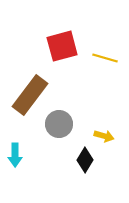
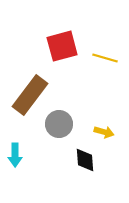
yellow arrow: moved 4 px up
black diamond: rotated 35 degrees counterclockwise
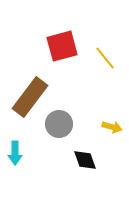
yellow line: rotated 35 degrees clockwise
brown rectangle: moved 2 px down
yellow arrow: moved 8 px right, 5 px up
cyan arrow: moved 2 px up
black diamond: rotated 15 degrees counterclockwise
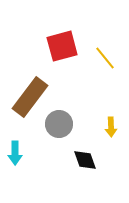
yellow arrow: moved 1 px left; rotated 72 degrees clockwise
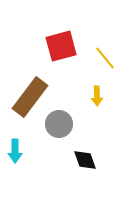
red square: moved 1 px left
yellow arrow: moved 14 px left, 31 px up
cyan arrow: moved 2 px up
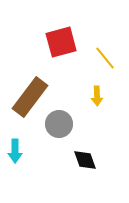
red square: moved 4 px up
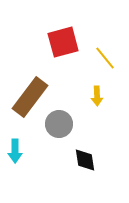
red square: moved 2 px right
black diamond: rotated 10 degrees clockwise
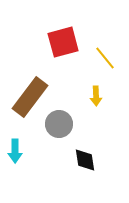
yellow arrow: moved 1 px left
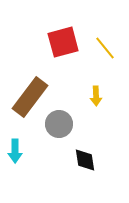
yellow line: moved 10 px up
